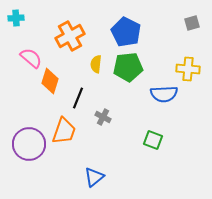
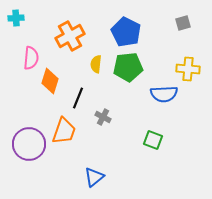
gray square: moved 9 px left
pink semicircle: rotated 55 degrees clockwise
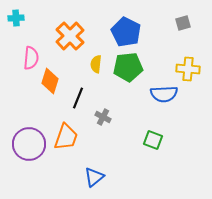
orange cross: rotated 16 degrees counterclockwise
orange trapezoid: moved 2 px right, 6 px down
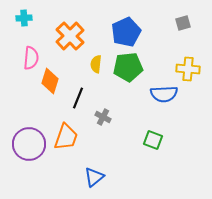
cyan cross: moved 8 px right
blue pentagon: rotated 20 degrees clockwise
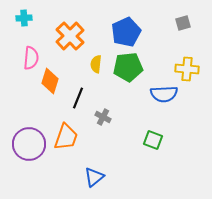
yellow cross: moved 1 px left
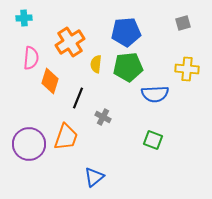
blue pentagon: rotated 20 degrees clockwise
orange cross: moved 6 px down; rotated 12 degrees clockwise
blue semicircle: moved 9 px left
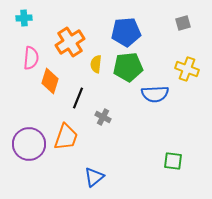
yellow cross: rotated 15 degrees clockwise
green square: moved 20 px right, 21 px down; rotated 12 degrees counterclockwise
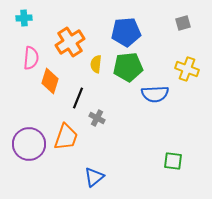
gray cross: moved 6 px left, 1 px down
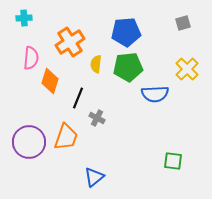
yellow cross: rotated 25 degrees clockwise
purple circle: moved 2 px up
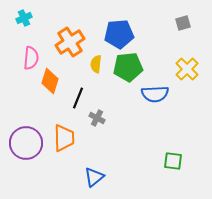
cyan cross: rotated 21 degrees counterclockwise
blue pentagon: moved 7 px left, 2 px down
orange trapezoid: moved 2 px left, 1 px down; rotated 20 degrees counterclockwise
purple circle: moved 3 px left, 1 px down
